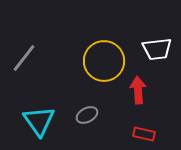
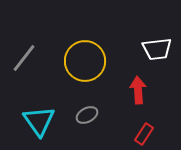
yellow circle: moved 19 px left
red rectangle: rotated 70 degrees counterclockwise
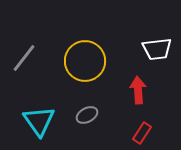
red rectangle: moved 2 px left, 1 px up
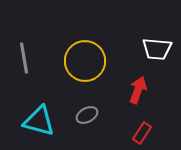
white trapezoid: rotated 12 degrees clockwise
gray line: rotated 48 degrees counterclockwise
red arrow: rotated 24 degrees clockwise
cyan triangle: rotated 40 degrees counterclockwise
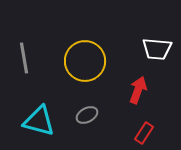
red rectangle: moved 2 px right
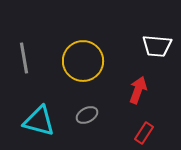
white trapezoid: moved 3 px up
yellow circle: moved 2 px left
